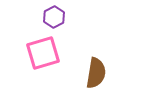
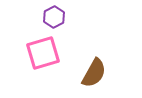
brown semicircle: moved 2 px left; rotated 20 degrees clockwise
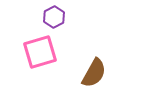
pink square: moved 3 px left, 1 px up
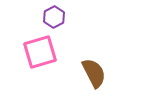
brown semicircle: rotated 56 degrees counterclockwise
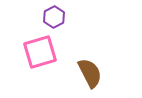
brown semicircle: moved 4 px left
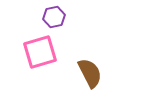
purple hexagon: rotated 15 degrees clockwise
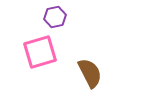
purple hexagon: moved 1 px right
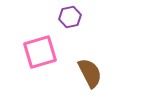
purple hexagon: moved 15 px right
